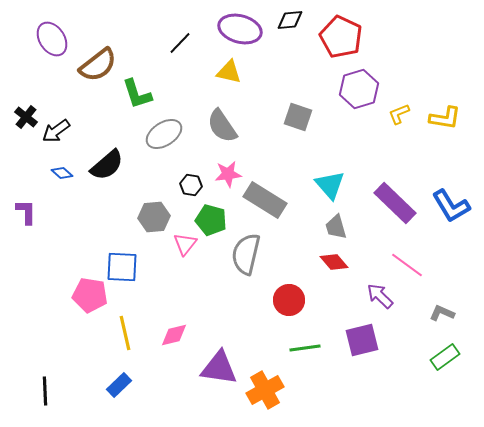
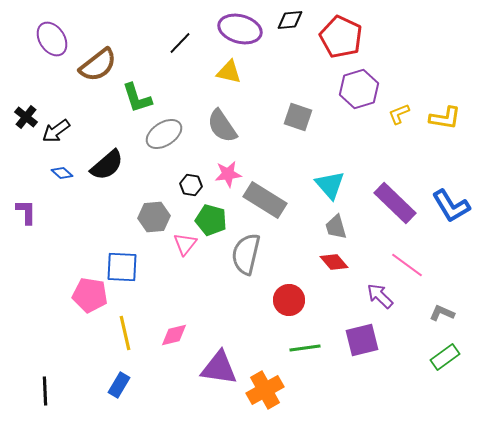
green L-shape at (137, 94): moved 4 px down
blue rectangle at (119, 385): rotated 15 degrees counterclockwise
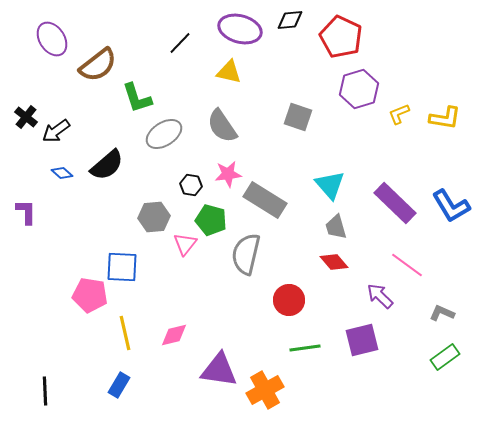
purple triangle at (219, 368): moved 2 px down
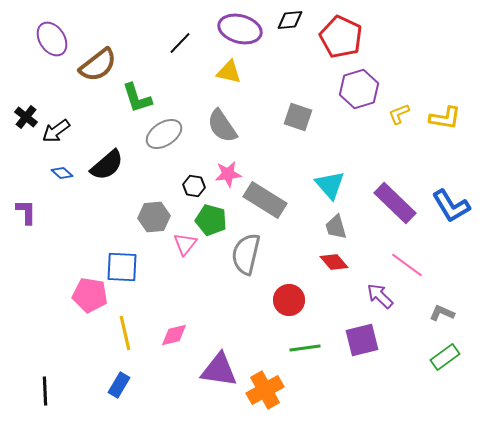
black hexagon at (191, 185): moved 3 px right, 1 px down
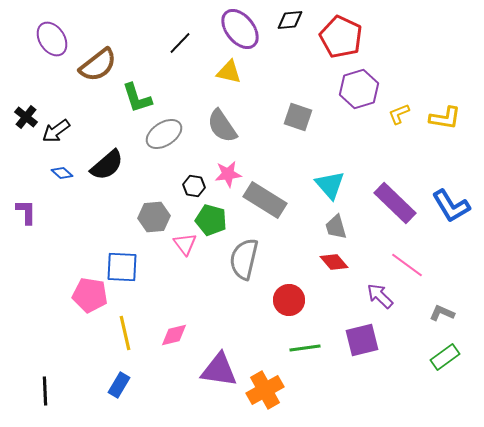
purple ellipse at (240, 29): rotated 36 degrees clockwise
pink triangle at (185, 244): rotated 15 degrees counterclockwise
gray semicircle at (246, 254): moved 2 px left, 5 px down
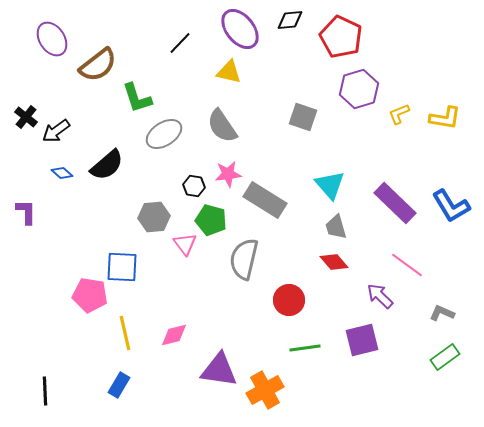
gray square at (298, 117): moved 5 px right
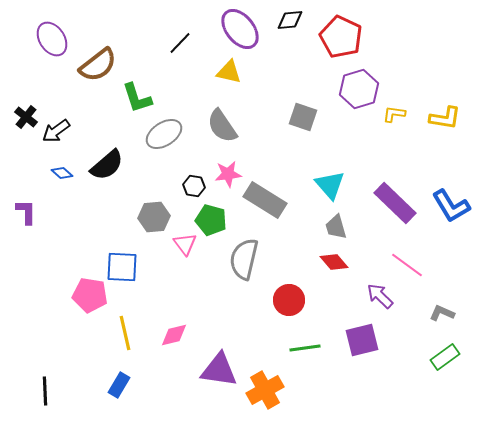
yellow L-shape at (399, 114): moved 5 px left; rotated 30 degrees clockwise
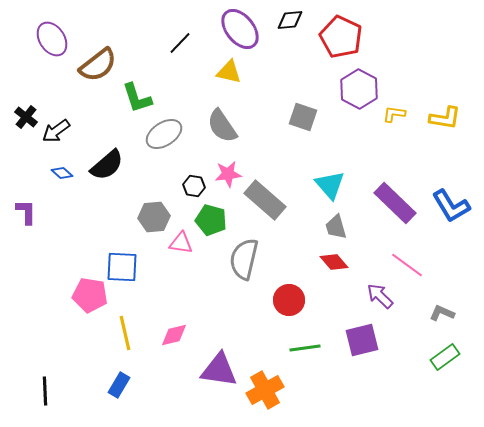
purple hexagon at (359, 89): rotated 15 degrees counterclockwise
gray rectangle at (265, 200): rotated 9 degrees clockwise
pink triangle at (185, 244): moved 4 px left, 1 px up; rotated 45 degrees counterclockwise
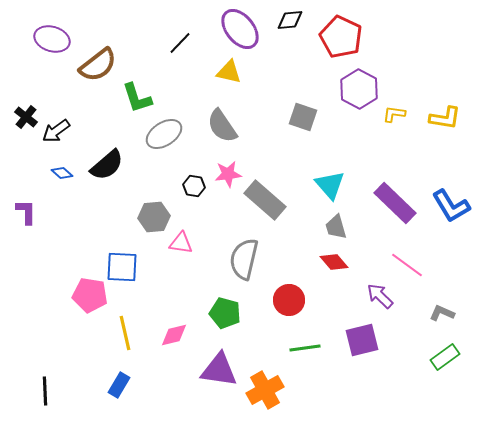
purple ellipse at (52, 39): rotated 40 degrees counterclockwise
green pentagon at (211, 220): moved 14 px right, 93 px down
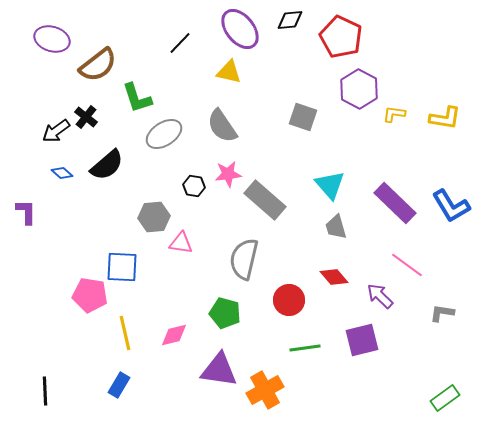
black cross at (26, 117): moved 60 px right
red diamond at (334, 262): moved 15 px down
gray L-shape at (442, 313): rotated 15 degrees counterclockwise
green rectangle at (445, 357): moved 41 px down
